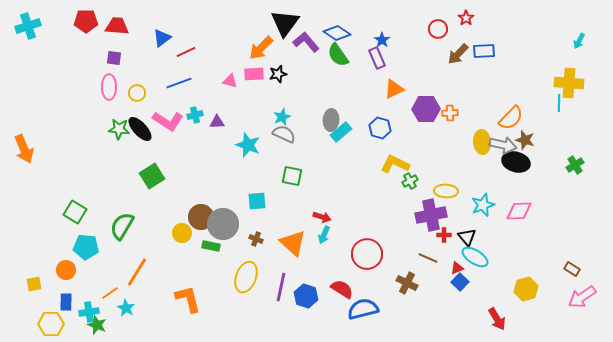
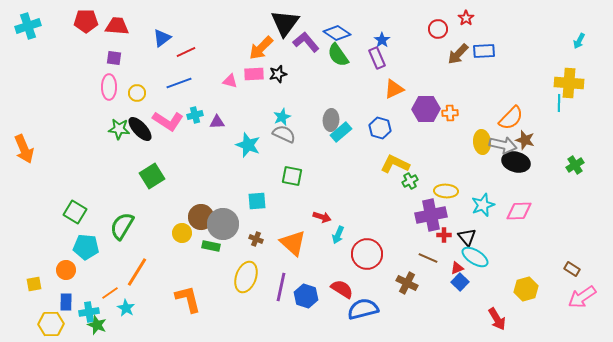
cyan arrow at (324, 235): moved 14 px right
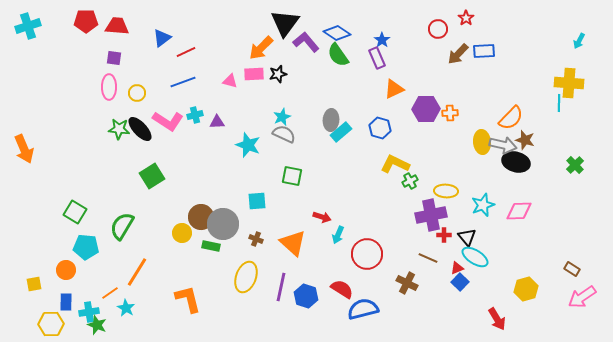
blue line at (179, 83): moved 4 px right, 1 px up
green cross at (575, 165): rotated 12 degrees counterclockwise
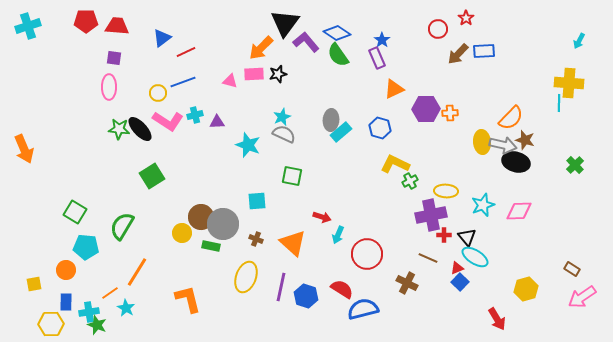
yellow circle at (137, 93): moved 21 px right
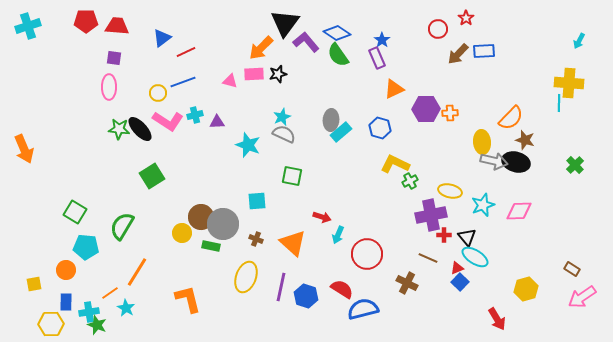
gray arrow at (503, 145): moved 9 px left, 16 px down
yellow ellipse at (446, 191): moved 4 px right; rotated 10 degrees clockwise
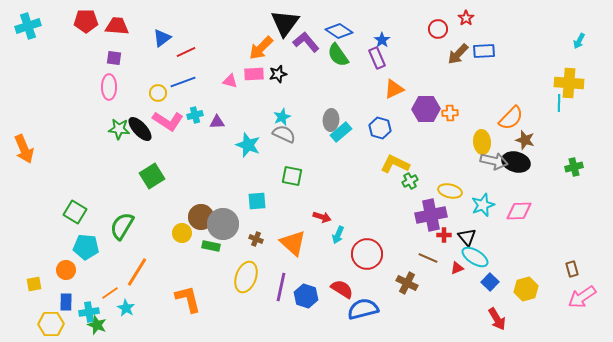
blue diamond at (337, 33): moved 2 px right, 2 px up
green cross at (575, 165): moved 1 px left, 2 px down; rotated 30 degrees clockwise
brown rectangle at (572, 269): rotated 42 degrees clockwise
blue square at (460, 282): moved 30 px right
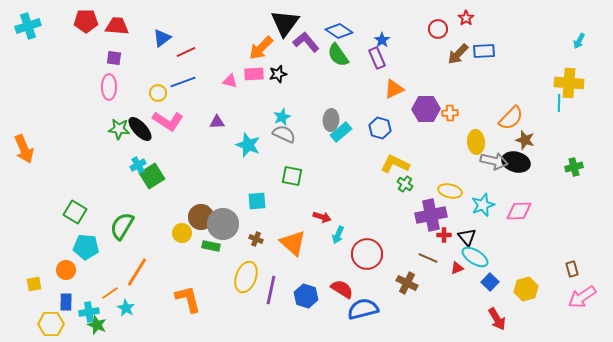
cyan cross at (195, 115): moved 57 px left, 50 px down; rotated 14 degrees counterclockwise
yellow ellipse at (482, 142): moved 6 px left
green cross at (410, 181): moved 5 px left, 3 px down; rotated 28 degrees counterclockwise
purple line at (281, 287): moved 10 px left, 3 px down
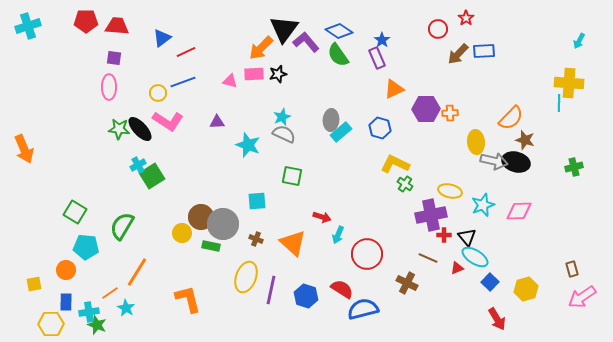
black triangle at (285, 23): moved 1 px left, 6 px down
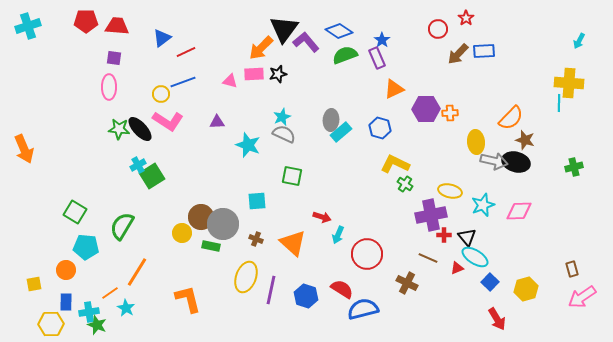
green semicircle at (338, 55): moved 7 px right; rotated 105 degrees clockwise
yellow circle at (158, 93): moved 3 px right, 1 px down
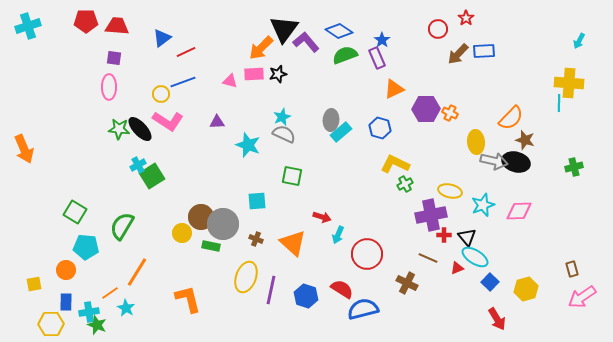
orange cross at (450, 113): rotated 28 degrees clockwise
green cross at (405, 184): rotated 28 degrees clockwise
